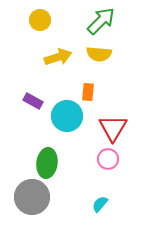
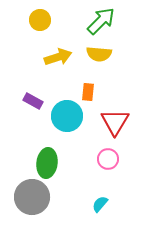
red triangle: moved 2 px right, 6 px up
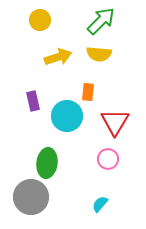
purple rectangle: rotated 48 degrees clockwise
gray circle: moved 1 px left
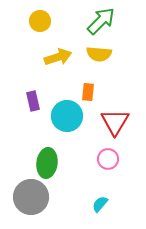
yellow circle: moved 1 px down
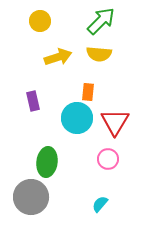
cyan circle: moved 10 px right, 2 px down
green ellipse: moved 1 px up
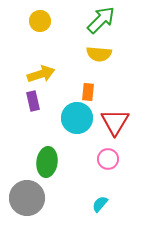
green arrow: moved 1 px up
yellow arrow: moved 17 px left, 17 px down
gray circle: moved 4 px left, 1 px down
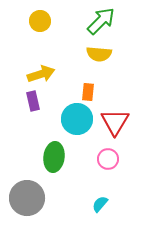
green arrow: moved 1 px down
cyan circle: moved 1 px down
green ellipse: moved 7 px right, 5 px up
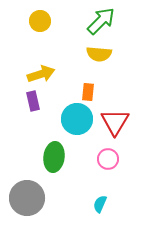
cyan semicircle: rotated 18 degrees counterclockwise
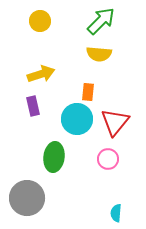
purple rectangle: moved 5 px down
red triangle: rotated 8 degrees clockwise
cyan semicircle: moved 16 px right, 9 px down; rotated 18 degrees counterclockwise
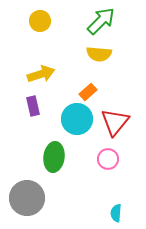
orange rectangle: rotated 42 degrees clockwise
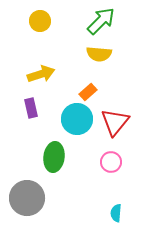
purple rectangle: moved 2 px left, 2 px down
pink circle: moved 3 px right, 3 px down
